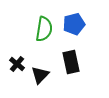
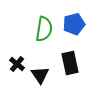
black rectangle: moved 1 px left, 1 px down
black triangle: rotated 18 degrees counterclockwise
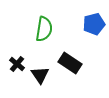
blue pentagon: moved 20 px right
black rectangle: rotated 45 degrees counterclockwise
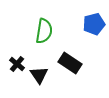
green semicircle: moved 2 px down
black triangle: moved 1 px left
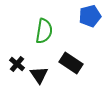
blue pentagon: moved 4 px left, 8 px up
black rectangle: moved 1 px right
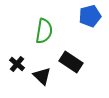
black rectangle: moved 1 px up
black triangle: moved 3 px right, 1 px down; rotated 12 degrees counterclockwise
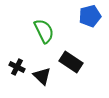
green semicircle: rotated 35 degrees counterclockwise
black cross: moved 3 px down; rotated 14 degrees counterclockwise
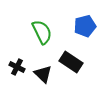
blue pentagon: moved 5 px left, 10 px down
green semicircle: moved 2 px left, 1 px down
black triangle: moved 1 px right, 2 px up
